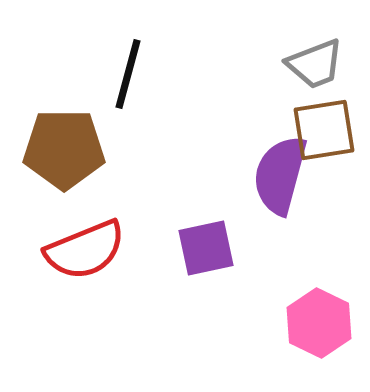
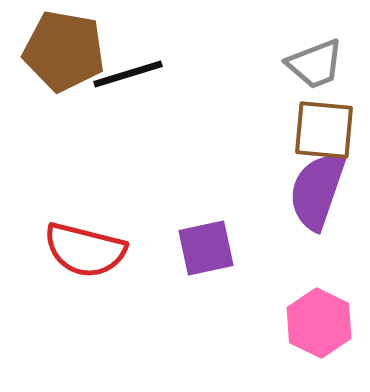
black line: rotated 58 degrees clockwise
brown square: rotated 14 degrees clockwise
brown pentagon: moved 98 px up; rotated 10 degrees clockwise
purple semicircle: moved 37 px right, 16 px down; rotated 4 degrees clockwise
red semicircle: rotated 36 degrees clockwise
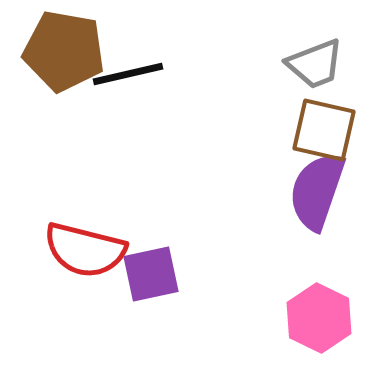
black line: rotated 4 degrees clockwise
brown square: rotated 8 degrees clockwise
purple square: moved 55 px left, 26 px down
pink hexagon: moved 5 px up
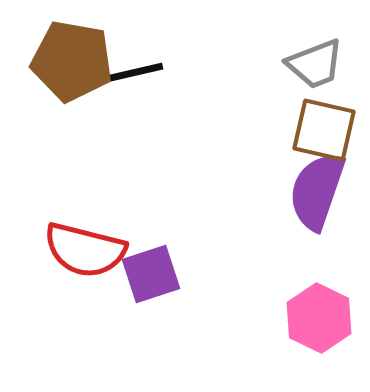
brown pentagon: moved 8 px right, 10 px down
purple square: rotated 6 degrees counterclockwise
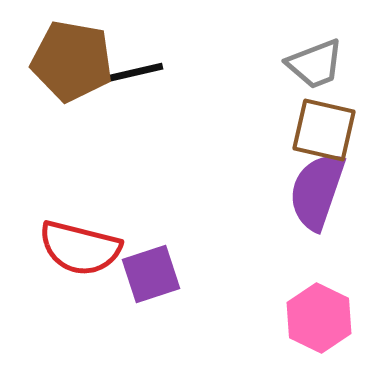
red semicircle: moved 5 px left, 2 px up
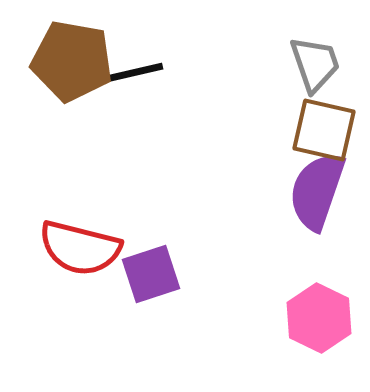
gray trapezoid: rotated 88 degrees counterclockwise
